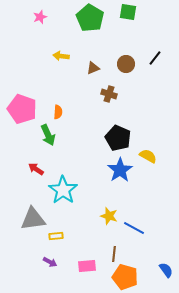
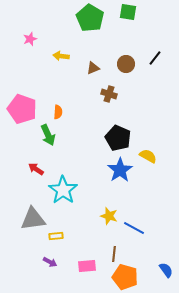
pink star: moved 10 px left, 22 px down
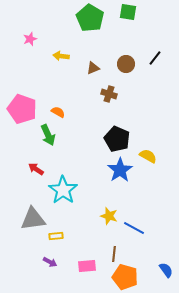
orange semicircle: rotated 64 degrees counterclockwise
black pentagon: moved 1 px left, 1 px down
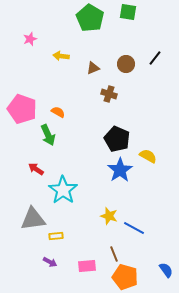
brown line: rotated 28 degrees counterclockwise
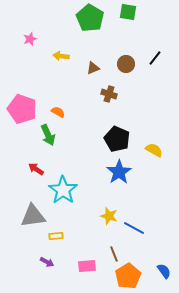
yellow semicircle: moved 6 px right, 6 px up
blue star: moved 1 px left, 2 px down
gray triangle: moved 3 px up
purple arrow: moved 3 px left
blue semicircle: moved 2 px left, 1 px down
orange pentagon: moved 3 px right, 1 px up; rotated 25 degrees clockwise
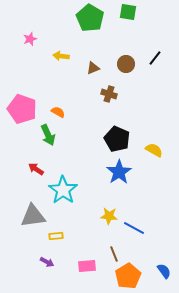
yellow star: rotated 12 degrees counterclockwise
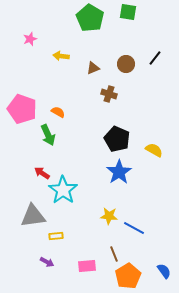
red arrow: moved 6 px right, 4 px down
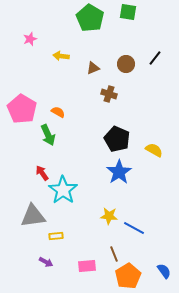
pink pentagon: rotated 12 degrees clockwise
red arrow: rotated 21 degrees clockwise
purple arrow: moved 1 px left
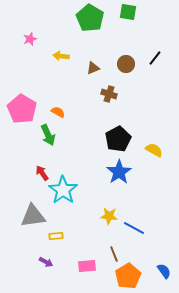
black pentagon: moved 1 px right; rotated 20 degrees clockwise
